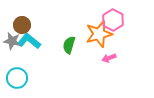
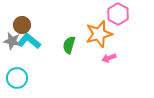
pink hexagon: moved 5 px right, 6 px up
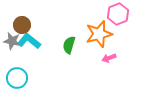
pink hexagon: rotated 10 degrees clockwise
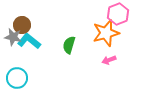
orange star: moved 7 px right, 1 px up
gray star: moved 1 px right, 4 px up
pink arrow: moved 2 px down
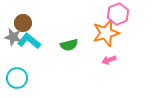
brown circle: moved 1 px right, 2 px up
green semicircle: rotated 120 degrees counterclockwise
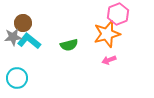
orange star: moved 1 px right, 1 px down
gray star: rotated 18 degrees counterclockwise
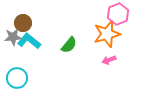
green semicircle: rotated 36 degrees counterclockwise
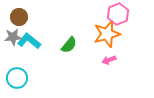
brown circle: moved 4 px left, 6 px up
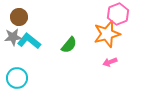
pink arrow: moved 1 px right, 2 px down
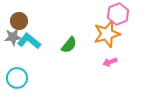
brown circle: moved 4 px down
